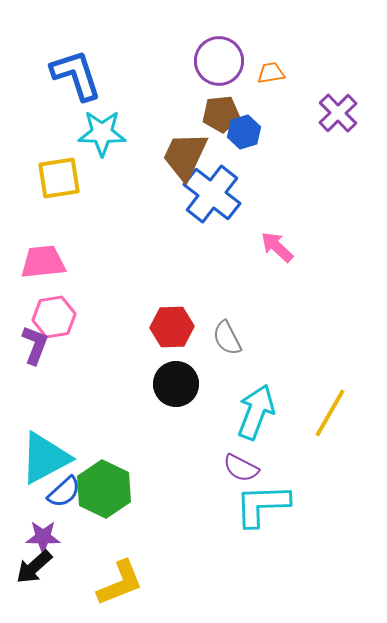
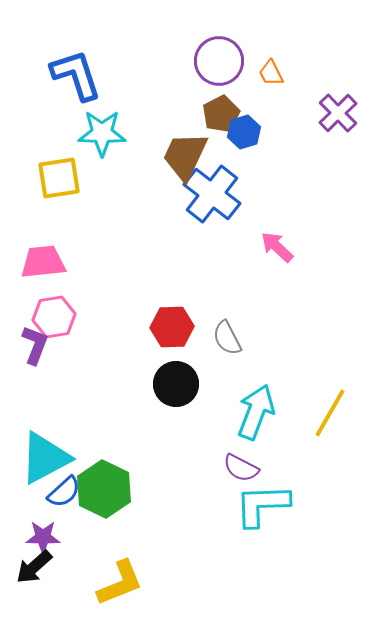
orange trapezoid: rotated 108 degrees counterclockwise
brown pentagon: rotated 21 degrees counterclockwise
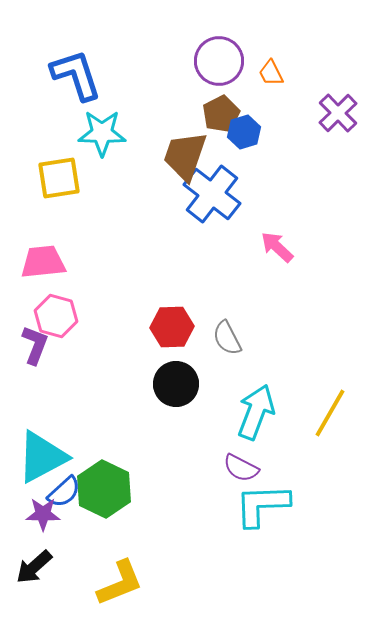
brown trapezoid: rotated 6 degrees counterclockwise
pink hexagon: moved 2 px right, 1 px up; rotated 24 degrees clockwise
cyan triangle: moved 3 px left, 1 px up
purple star: moved 23 px up
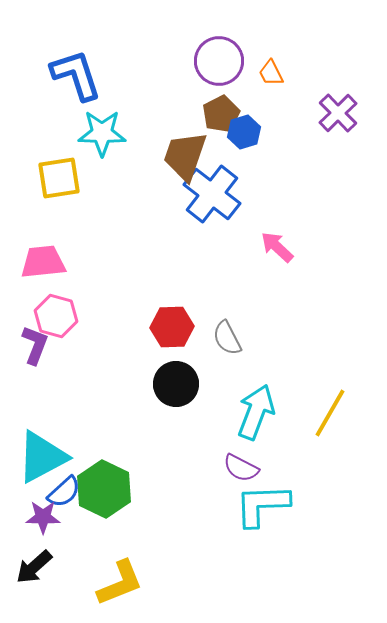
purple star: moved 3 px down
